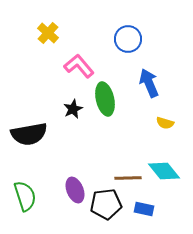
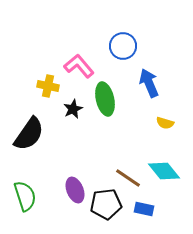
yellow cross: moved 53 px down; rotated 30 degrees counterclockwise
blue circle: moved 5 px left, 7 px down
black semicircle: rotated 45 degrees counterclockwise
brown line: rotated 36 degrees clockwise
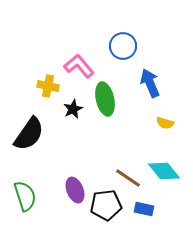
blue arrow: moved 1 px right
black pentagon: moved 1 px down
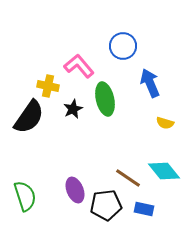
black semicircle: moved 17 px up
